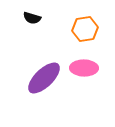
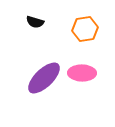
black semicircle: moved 3 px right, 4 px down
pink ellipse: moved 2 px left, 5 px down
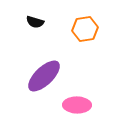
pink ellipse: moved 5 px left, 32 px down
purple ellipse: moved 2 px up
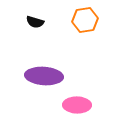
orange hexagon: moved 9 px up
purple ellipse: rotated 48 degrees clockwise
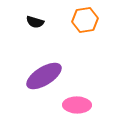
purple ellipse: rotated 36 degrees counterclockwise
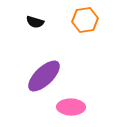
purple ellipse: rotated 12 degrees counterclockwise
pink ellipse: moved 6 px left, 2 px down
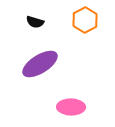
orange hexagon: rotated 20 degrees counterclockwise
purple ellipse: moved 4 px left, 12 px up; rotated 12 degrees clockwise
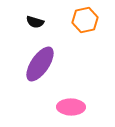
orange hexagon: rotated 15 degrees clockwise
purple ellipse: rotated 24 degrees counterclockwise
